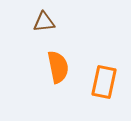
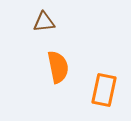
orange rectangle: moved 8 px down
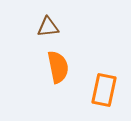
brown triangle: moved 4 px right, 5 px down
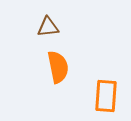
orange rectangle: moved 2 px right, 6 px down; rotated 8 degrees counterclockwise
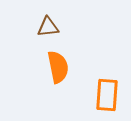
orange rectangle: moved 1 px right, 1 px up
